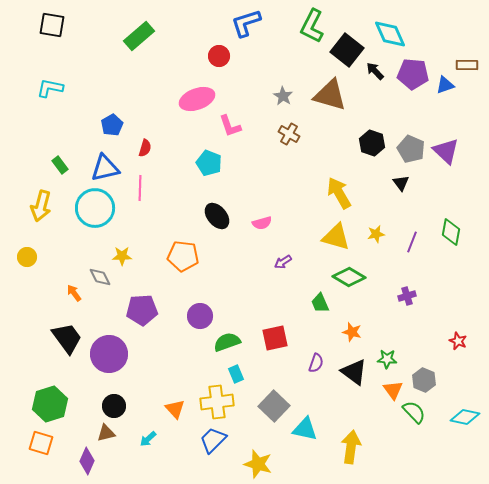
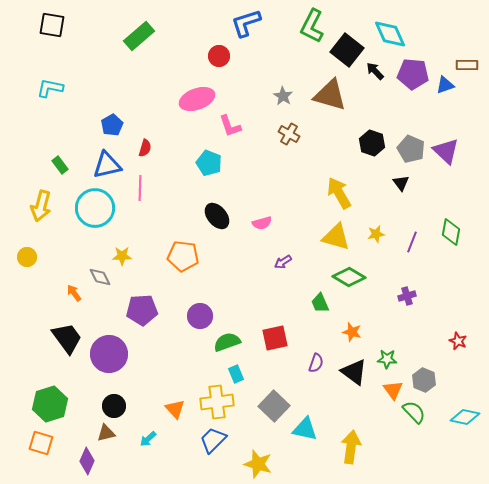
blue triangle at (105, 168): moved 2 px right, 3 px up
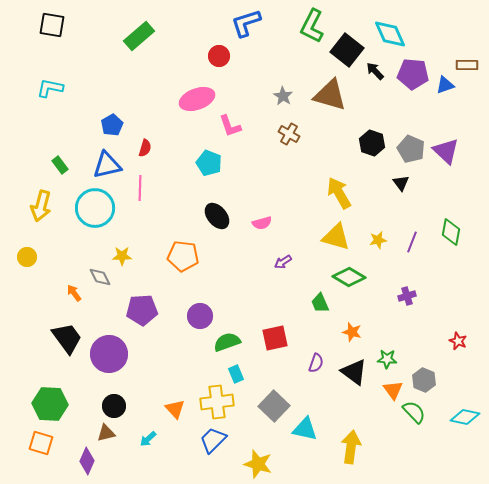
yellow star at (376, 234): moved 2 px right, 6 px down
green hexagon at (50, 404): rotated 20 degrees clockwise
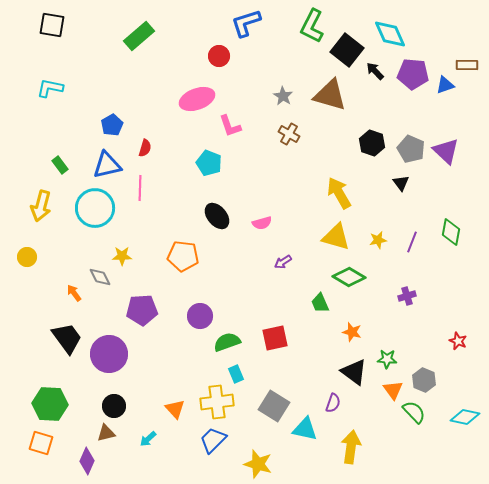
purple semicircle at (316, 363): moved 17 px right, 40 px down
gray square at (274, 406): rotated 12 degrees counterclockwise
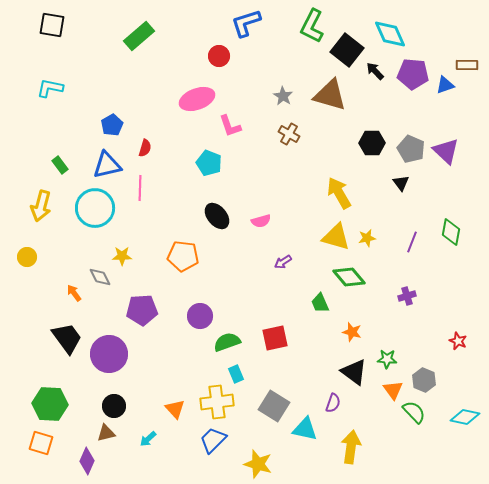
black hexagon at (372, 143): rotated 20 degrees counterclockwise
pink semicircle at (262, 223): moved 1 px left, 2 px up
yellow star at (378, 240): moved 11 px left, 2 px up
green diamond at (349, 277): rotated 20 degrees clockwise
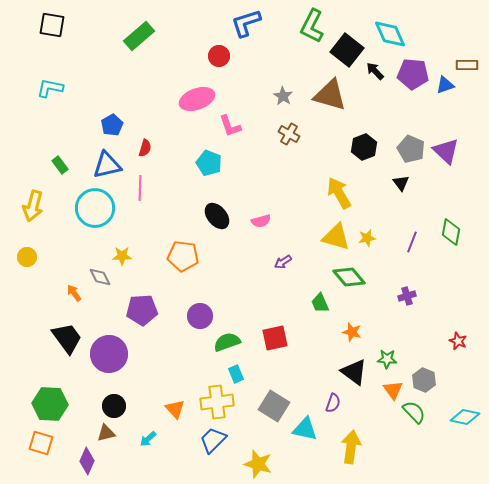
black hexagon at (372, 143): moved 8 px left, 4 px down; rotated 20 degrees counterclockwise
yellow arrow at (41, 206): moved 8 px left
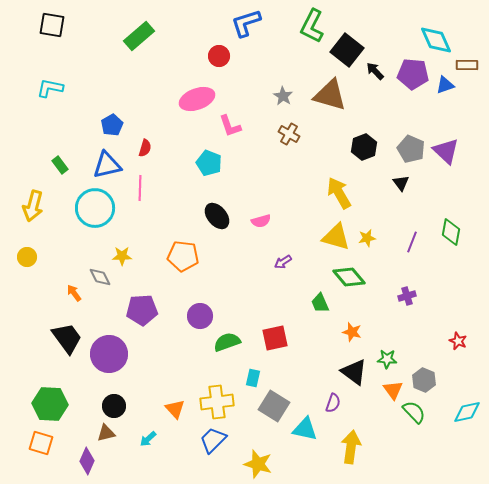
cyan diamond at (390, 34): moved 46 px right, 6 px down
cyan rectangle at (236, 374): moved 17 px right, 4 px down; rotated 36 degrees clockwise
cyan diamond at (465, 417): moved 2 px right, 5 px up; rotated 24 degrees counterclockwise
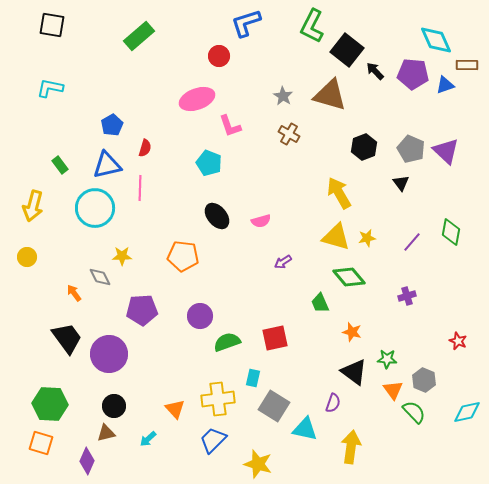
purple line at (412, 242): rotated 20 degrees clockwise
yellow cross at (217, 402): moved 1 px right, 3 px up
